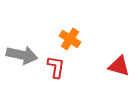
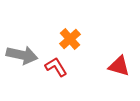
orange cross: rotated 15 degrees clockwise
red L-shape: rotated 40 degrees counterclockwise
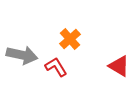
red triangle: rotated 15 degrees clockwise
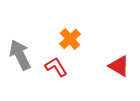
gray arrow: moved 2 px left; rotated 128 degrees counterclockwise
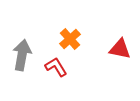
gray arrow: moved 2 px right; rotated 36 degrees clockwise
red triangle: moved 1 px right, 17 px up; rotated 20 degrees counterclockwise
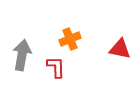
orange cross: rotated 20 degrees clockwise
red L-shape: rotated 30 degrees clockwise
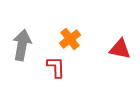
orange cross: rotated 15 degrees counterclockwise
gray arrow: moved 10 px up
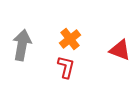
red triangle: moved 1 px down; rotated 10 degrees clockwise
red L-shape: moved 10 px right; rotated 15 degrees clockwise
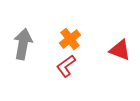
gray arrow: moved 1 px right, 1 px up
red L-shape: moved 1 px up; rotated 140 degrees counterclockwise
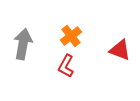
orange cross: moved 1 px right, 3 px up
red L-shape: rotated 25 degrees counterclockwise
